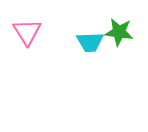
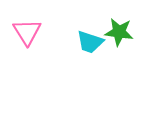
cyan trapezoid: rotated 20 degrees clockwise
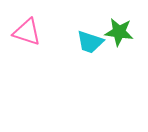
pink triangle: rotated 40 degrees counterclockwise
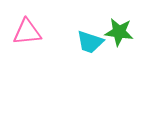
pink triangle: rotated 24 degrees counterclockwise
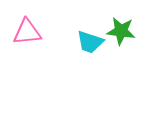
green star: moved 2 px right, 1 px up
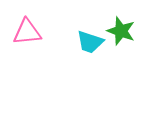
green star: rotated 12 degrees clockwise
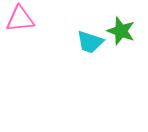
pink triangle: moved 7 px left, 13 px up
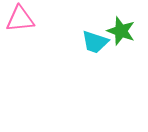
cyan trapezoid: moved 5 px right
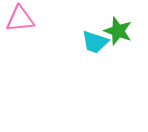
green star: moved 3 px left
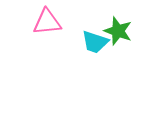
pink triangle: moved 27 px right, 3 px down
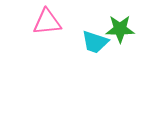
green star: moved 2 px right, 2 px up; rotated 20 degrees counterclockwise
